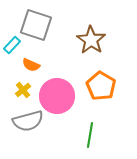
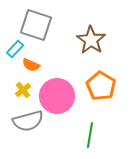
cyan rectangle: moved 3 px right, 4 px down
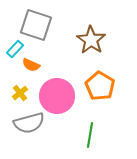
orange pentagon: moved 1 px left
yellow cross: moved 3 px left, 3 px down
gray semicircle: moved 1 px right, 2 px down
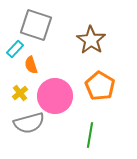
orange semicircle: rotated 48 degrees clockwise
pink circle: moved 2 px left
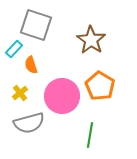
cyan rectangle: moved 1 px left
pink circle: moved 7 px right
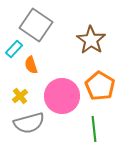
gray square: rotated 16 degrees clockwise
yellow cross: moved 3 px down
green line: moved 4 px right, 6 px up; rotated 15 degrees counterclockwise
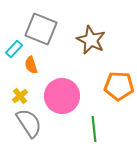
gray square: moved 5 px right, 4 px down; rotated 12 degrees counterclockwise
brown star: rotated 8 degrees counterclockwise
orange pentagon: moved 19 px right; rotated 28 degrees counterclockwise
gray semicircle: rotated 108 degrees counterclockwise
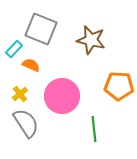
brown star: rotated 12 degrees counterclockwise
orange semicircle: rotated 132 degrees clockwise
yellow cross: moved 2 px up
gray semicircle: moved 3 px left
